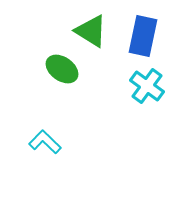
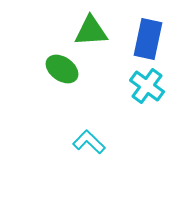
green triangle: rotated 36 degrees counterclockwise
blue rectangle: moved 5 px right, 3 px down
cyan L-shape: moved 44 px right
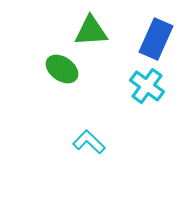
blue rectangle: moved 8 px right; rotated 12 degrees clockwise
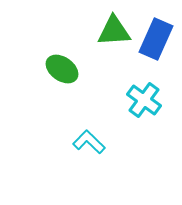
green triangle: moved 23 px right
cyan cross: moved 3 px left, 14 px down
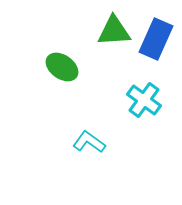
green ellipse: moved 2 px up
cyan L-shape: rotated 8 degrees counterclockwise
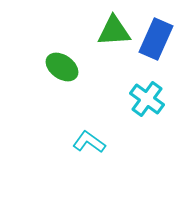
cyan cross: moved 3 px right, 1 px up
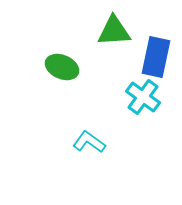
blue rectangle: moved 18 px down; rotated 12 degrees counterclockwise
green ellipse: rotated 12 degrees counterclockwise
cyan cross: moved 4 px left, 2 px up
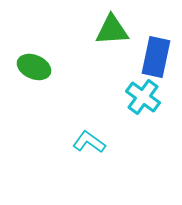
green triangle: moved 2 px left, 1 px up
green ellipse: moved 28 px left
